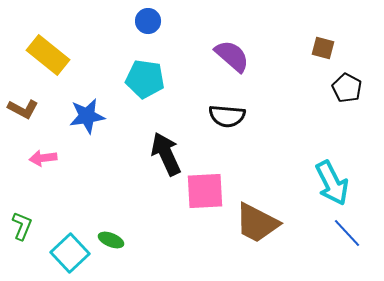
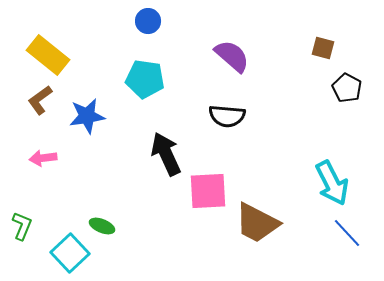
brown L-shape: moved 17 px right, 9 px up; rotated 116 degrees clockwise
pink square: moved 3 px right
green ellipse: moved 9 px left, 14 px up
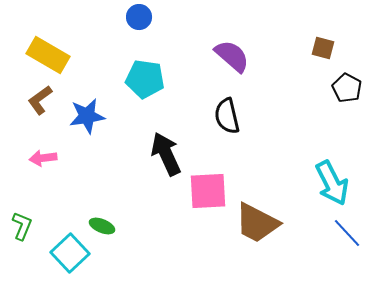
blue circle: moved 9 px left, 4 px up
yellow rectangle: rotated 9 degrees counterclockwise
black semicircle: rotated 72 degrees clockwise
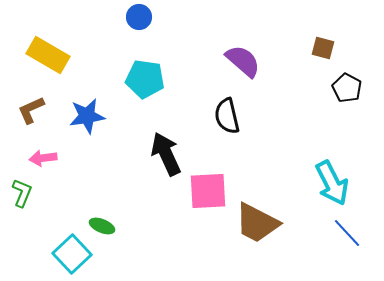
purple semicircle: moved 11 px right, 5 px down
brown L-shape: moved 9 px left, 10 px down; rotated 12 degrees clockwise
green L-shape: moved 33 px up
cyan square: moved 2 px right, 1 px down
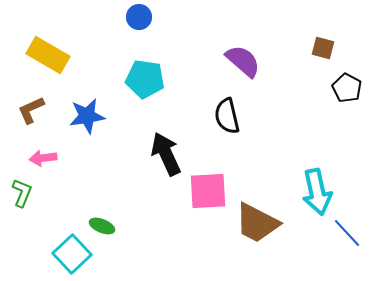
cyan arrow: moved 15 px left, 9 px down; rotated 15 degrees clockwise
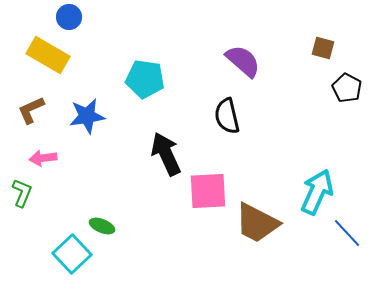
blue circle: moved 70 px left
cyan arrow: rotated 144 degrees counterclockwise
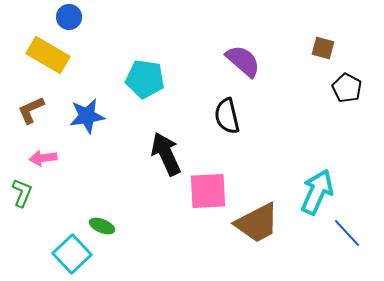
brown trapezoid: rotated 54 degrees counterclockwise
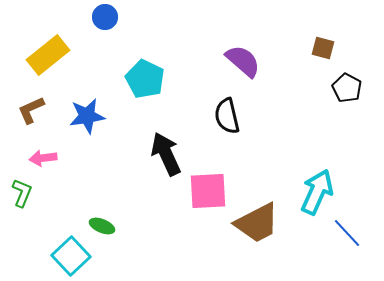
blue circle: moved 36 px right
yellow rectangle: rotated 69 degrees counterclockwise
cyan pentagon: rotated 18 degrees clockwise
cyan square: moved 1 px left, 2 px down
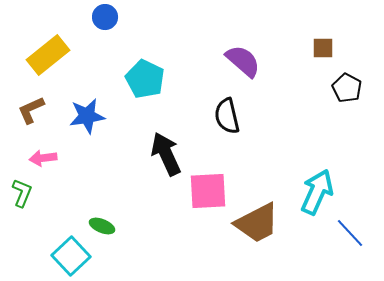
brown square: rotated 15 degrees counterclockwise
blue line: moved 3 px right
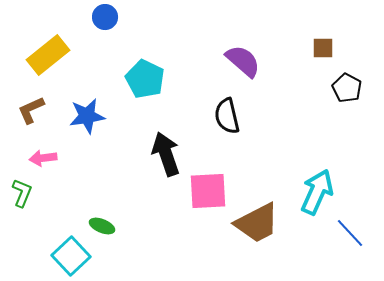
black arrow: rotated 6 degrees clockwise
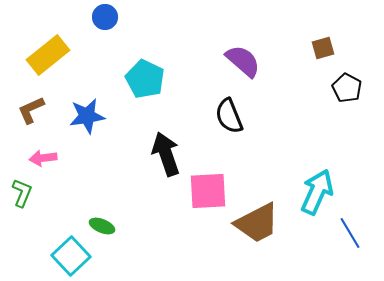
brown square: rotated 15 degrees counterclockwise
black semicircle: moved 2 px right; rotated 9 degrees counterclockwise
blue line: rotated 12 degrees clockwise
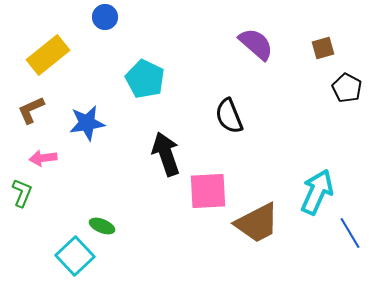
purple semicircle: moved 13 px right, 17 px up
blue star: moved 7 px down
cyan square: moved 4 px right
